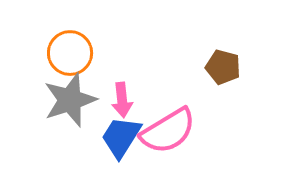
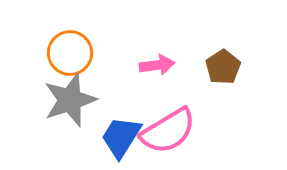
brown pentagon: rotated 24 degrees clockwise
pink arrow: moved 35 px right, 35 px up; rotated 92 degrees counterclockwise
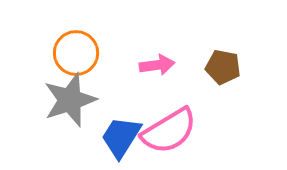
orange circle: moved 6 px right
brown pentagon: rotated 28 degrees counterclockwise
pink semicircle: moved 1 px right
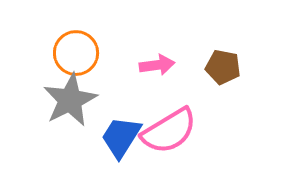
gray star: rotated 8 degrees counterclockwise
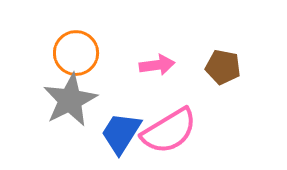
blue trapezoid: moved 4 px up
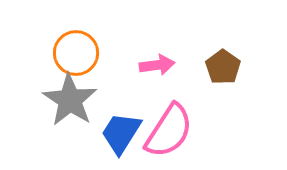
brown pentagon: rotated 24 degrees clockwise
gray star: rotated 12 degrees counterclockwise
pink semicircle: rotated 26 degrees counterclockwise
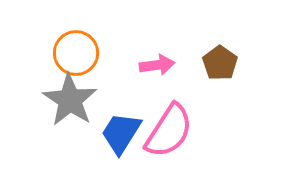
brown pentagon: moved 3 px left, 4 px up
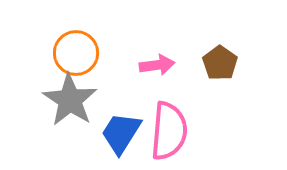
pink semicircle: rotated 28 degrees counterclockwise
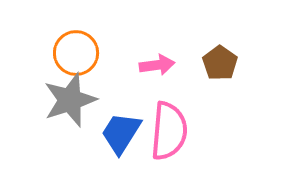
gray star: rotated 20 degrees clockwise
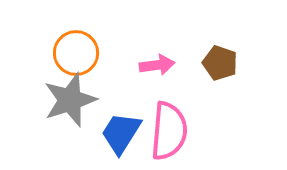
brown pentagon: rotated 16 degrees counterclockwise
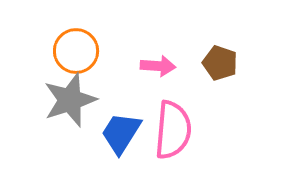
orange circle: moved 2 px up
pink arrow: moved 1 px right, 1 px down; rotated 12 degrees clockwise
pink semicircle: moved 4 px right, 1 px up
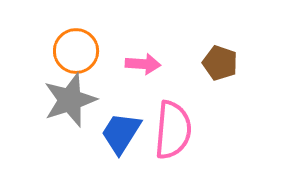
pink arrow: moved 15 px left, 2 px up
